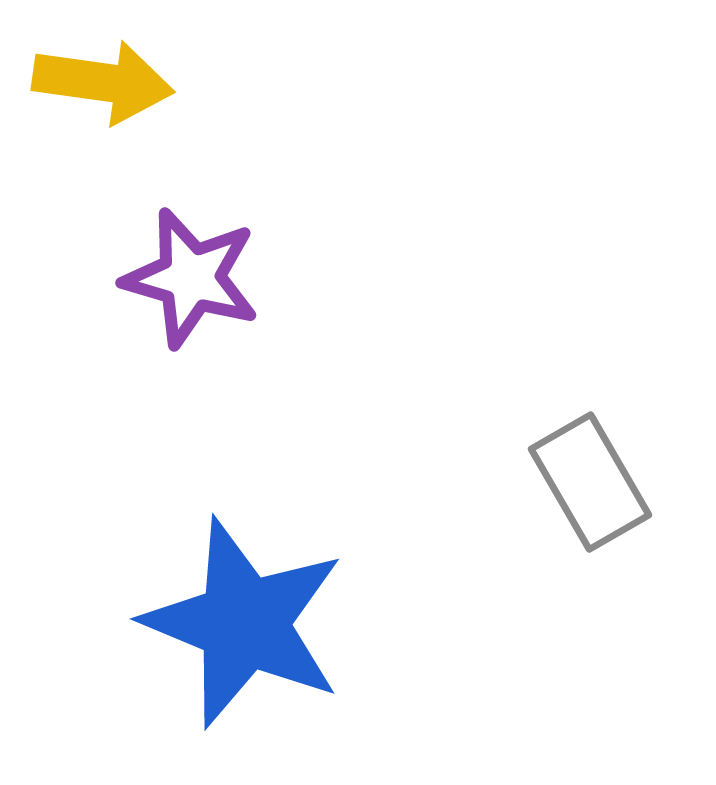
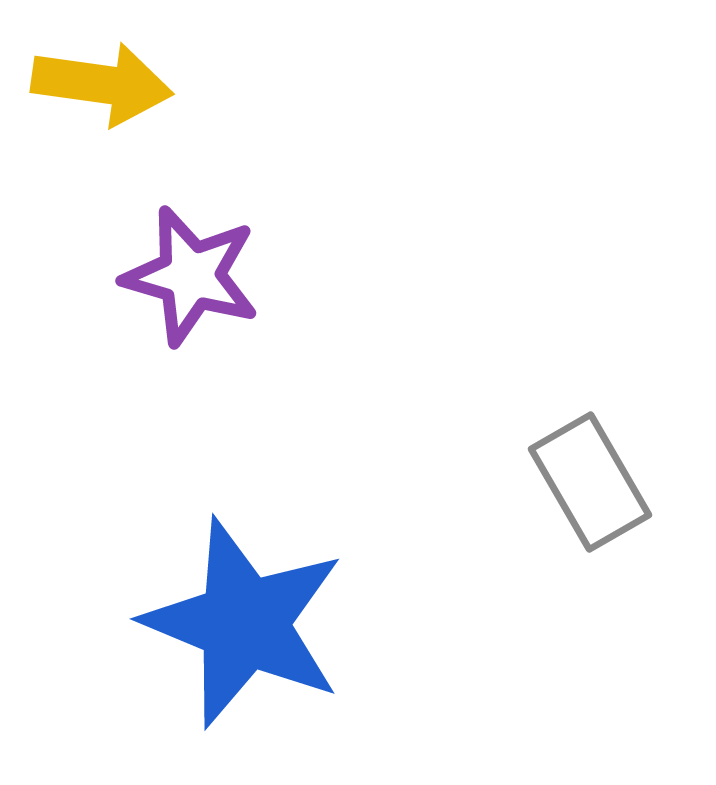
yellow arrow: moved 1 px left, 2 px down
purple star: moved 2 px up
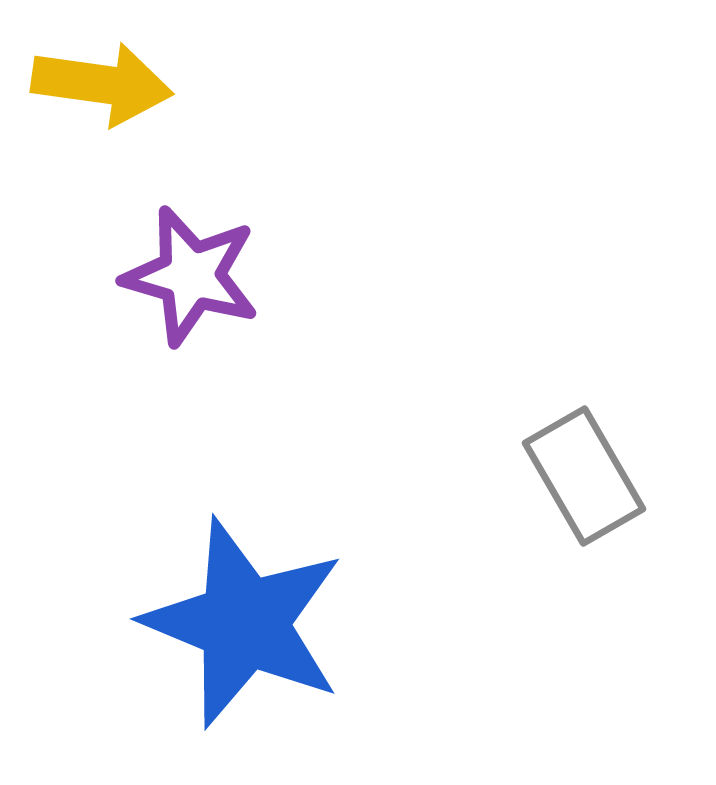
gray rectangle: moved 6 px left, 6 px up
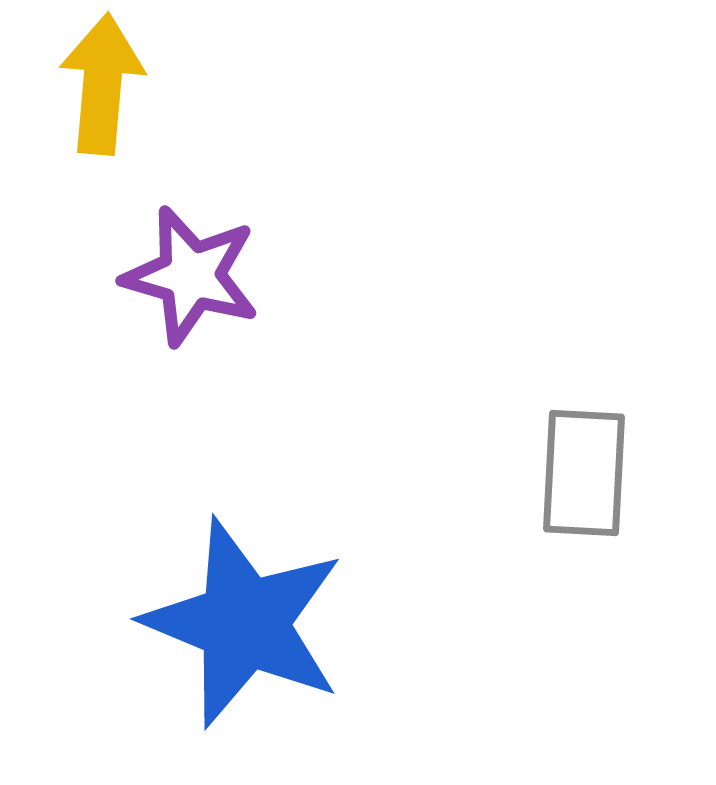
yellow arrow: rotated 93 degrees counterclockwise
gray rectangle: moved 3 px up; rotated 33 degrees clockwise
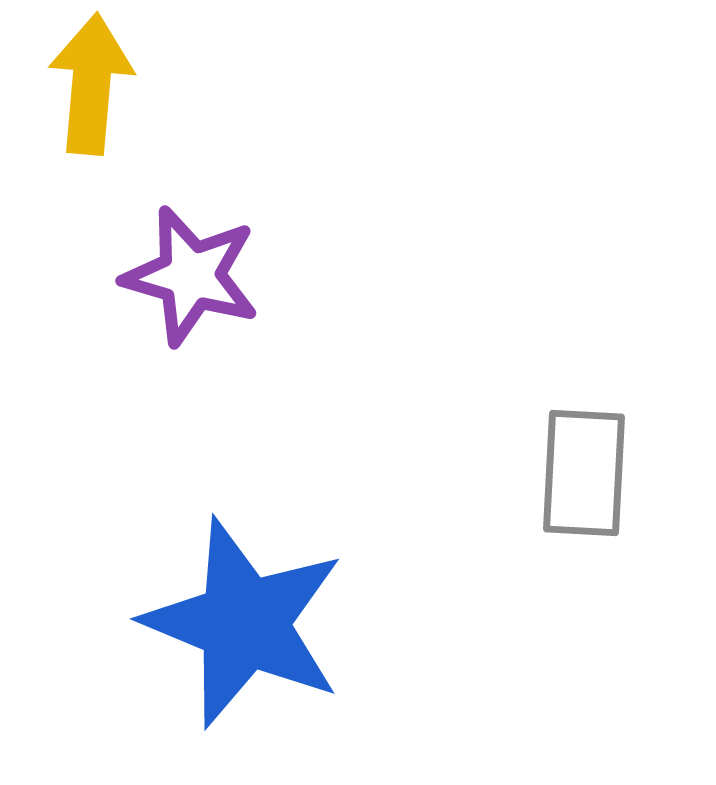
yellow arrow: moved 11 px left
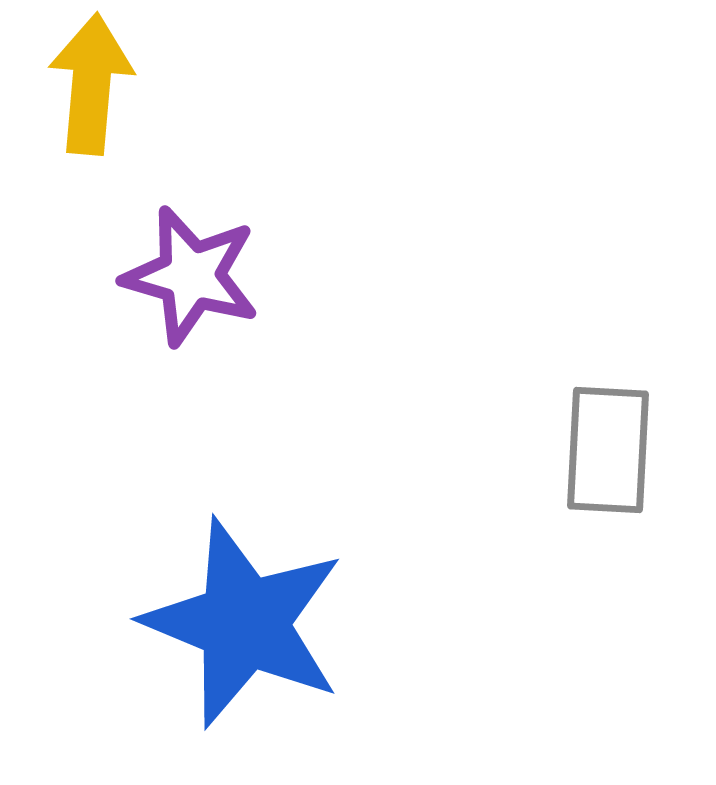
gray rectangle: moved 24 px right, 23 px up
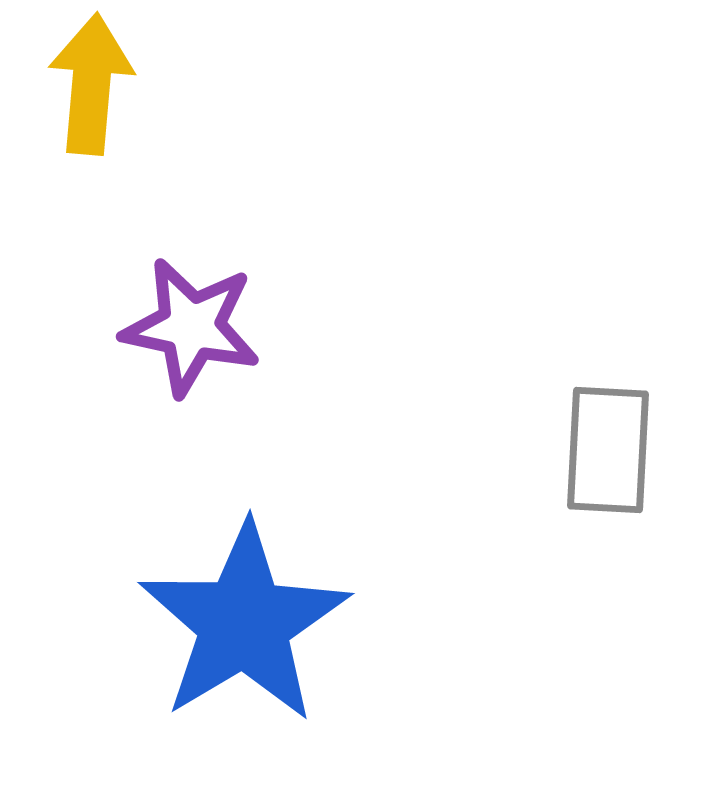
purple star: moved 51 px down; rotated 4 degrees counterclockwise
blue star: rotated 19 degrees clockwise
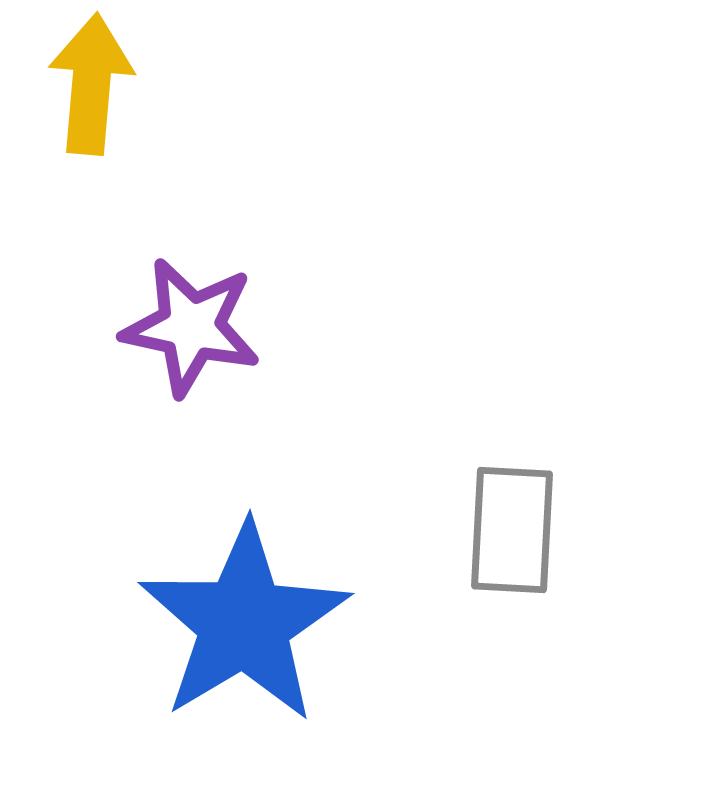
gray rectangle: moved 96 px left, 80 px down
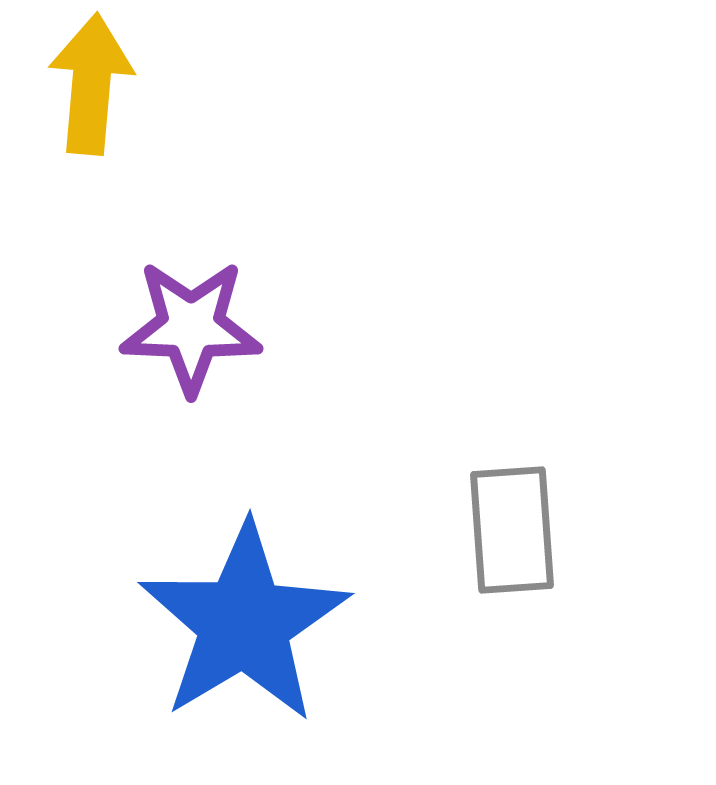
purple star: rotated 10 degrees counterclockwise
gray rectangle: rotated 7 degrees counterclockwise
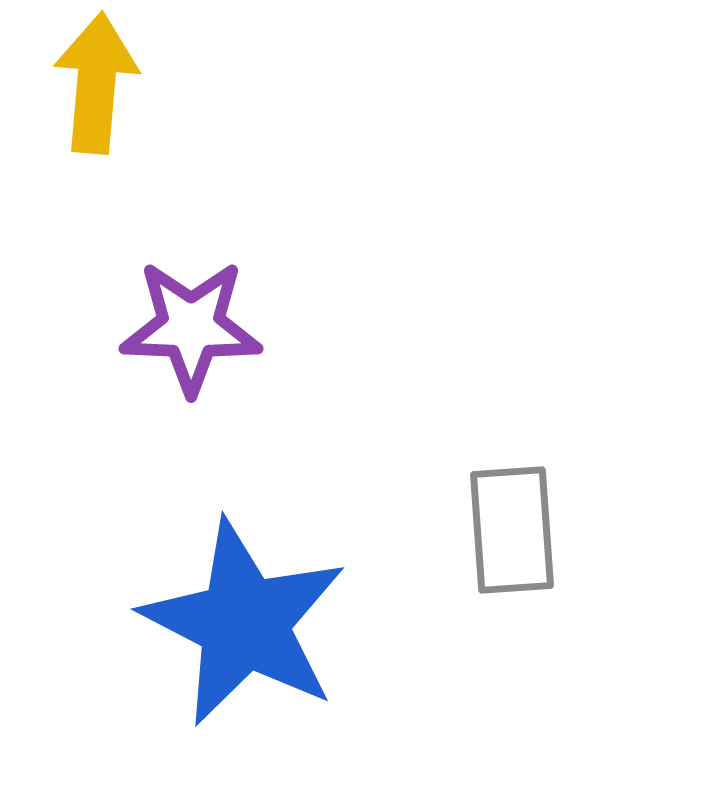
yellow arrow: moved 5 px right, 1 px up
blue star: rotated 14 degrees counterclockwise
